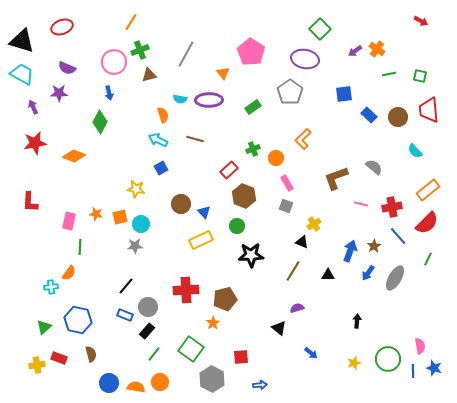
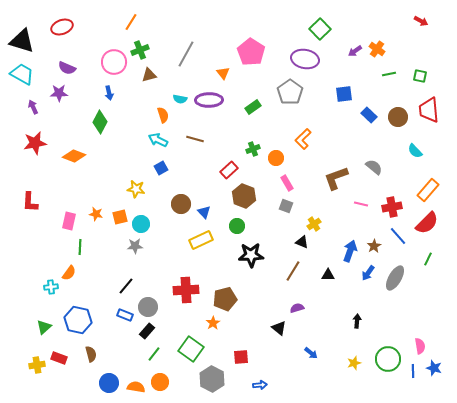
orange rectangle at (428, 190): rotated 10 degrees counterclockwise
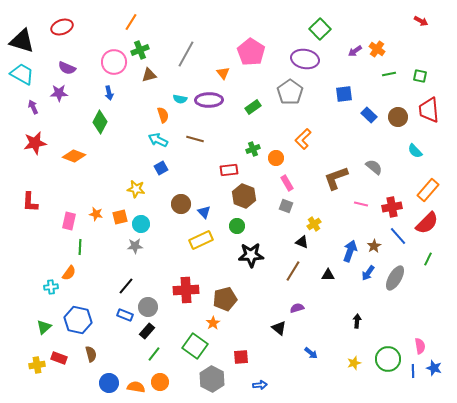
red rectangle at (229, 170): rotated 36 degrees clockwise
green square at (191, 349): moved 4 px right, 3 px up
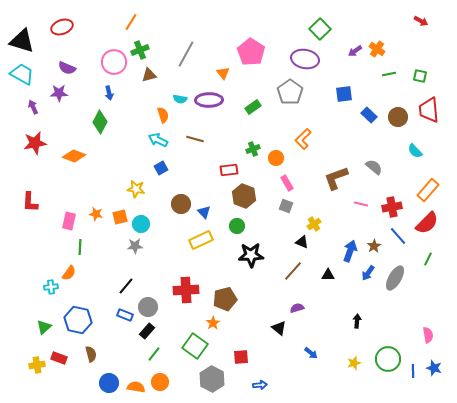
brown line at (293, 271): rotated 10 degrees clockwise
pink semicircle at (420, 346): moved 8 px right, 11 px up
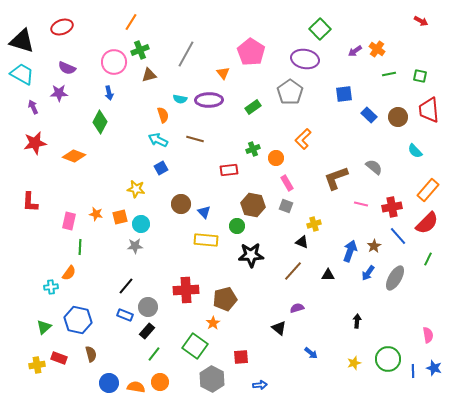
brown hexagon at (244, 196): moved 9 px right, 9 px down; rotated 10 degrees counterclockwise
yellow cross at (314, 224): rotated 16 degrees clockwise
yellow rectangle at (201, 240): moved 5 px right; rotated 30 degrees clockwise
